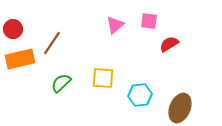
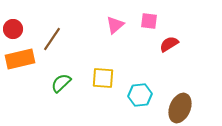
brown line: moved 4 px up
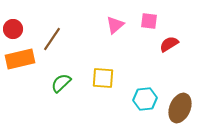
cyan hexagon: moved 5 px right, 4 px down
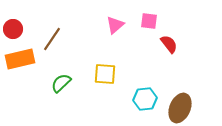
red semicircle: rotated 84 degrees clockwise
yellow square: moved 2 px right, 4 px up
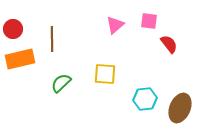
brown line: rotated 35 degrees counterclockwise
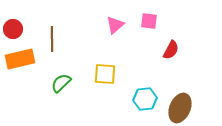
red semicircle: moved 2 px right, 6 px down; rotated 66 degrees clockwise
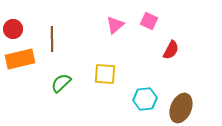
pink square: rotated 18 degrees clockwise
brown ellipse: moved 1 px right
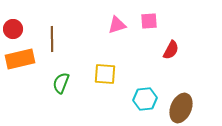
pink square: rotated 30 degrees counterclockwise
pink triangle: moved 2 px right; rotated 24 degrees clockwise
green semicircle: rotated 25 degrees counterclockwise
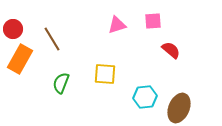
pink square: moved 4 px right
brown line: rotated 30 degrees counterclockwise
red semicircle: rotated 78 degrees counterclockwise
orange rectangle: rotated 48 degrees counterclockwise
cyan hexagon: moved 2 px up
brown ellipse: moved 2 px left
